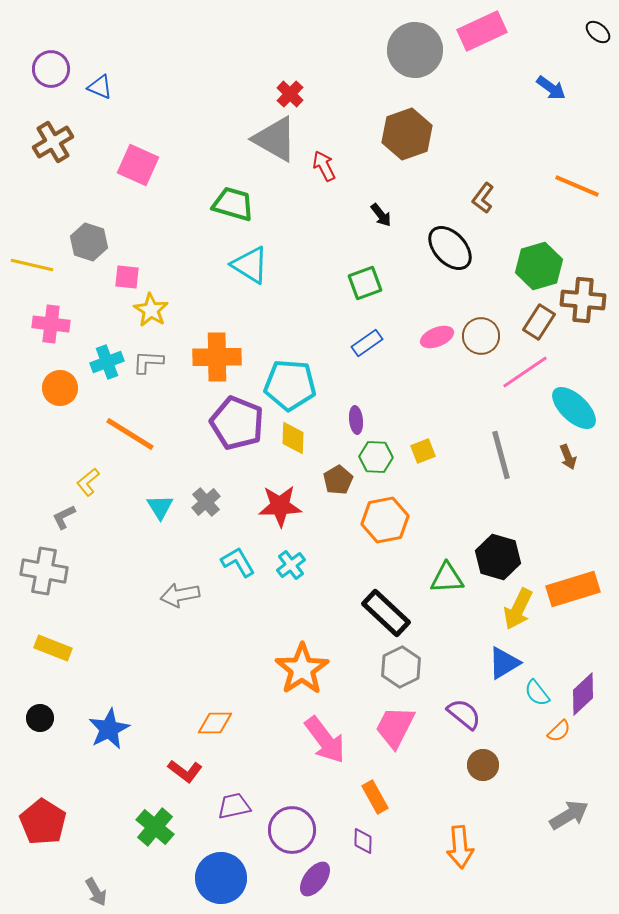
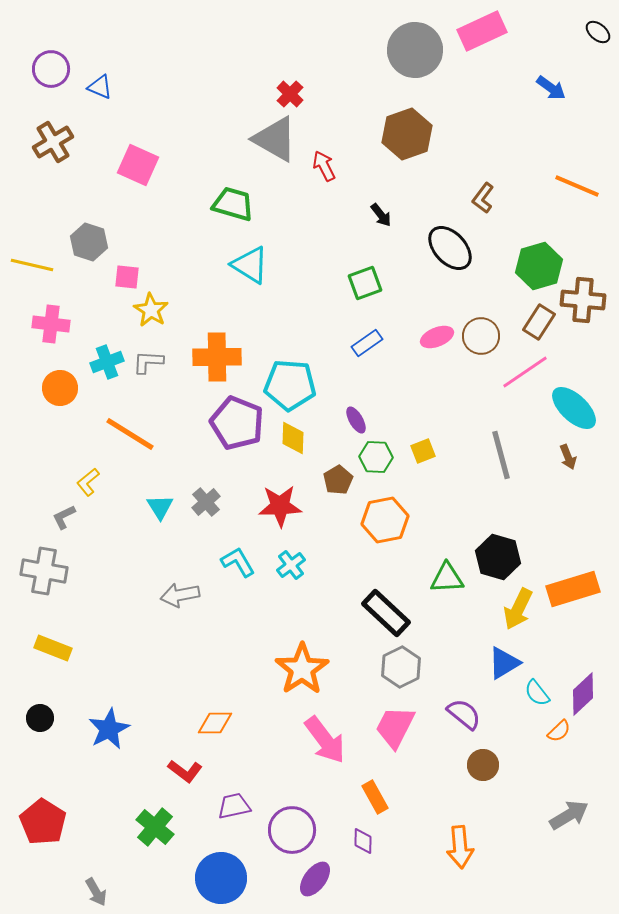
purple ellipse at (356, 420): rotated 24 degrees counterclockwise
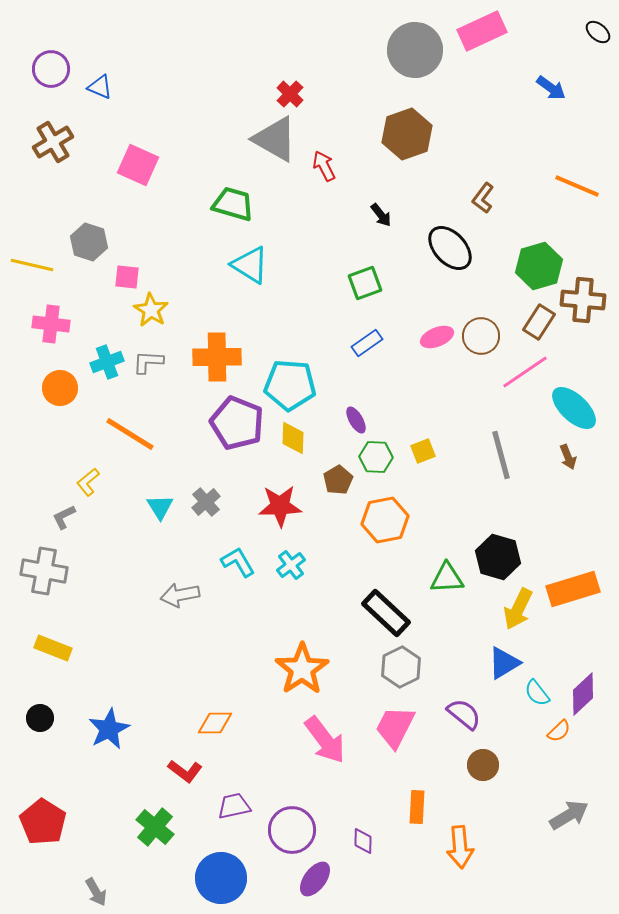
orange rectangle at (375, 797): moved 42 px right, 10 px down; rotated 32 degrees clockwise
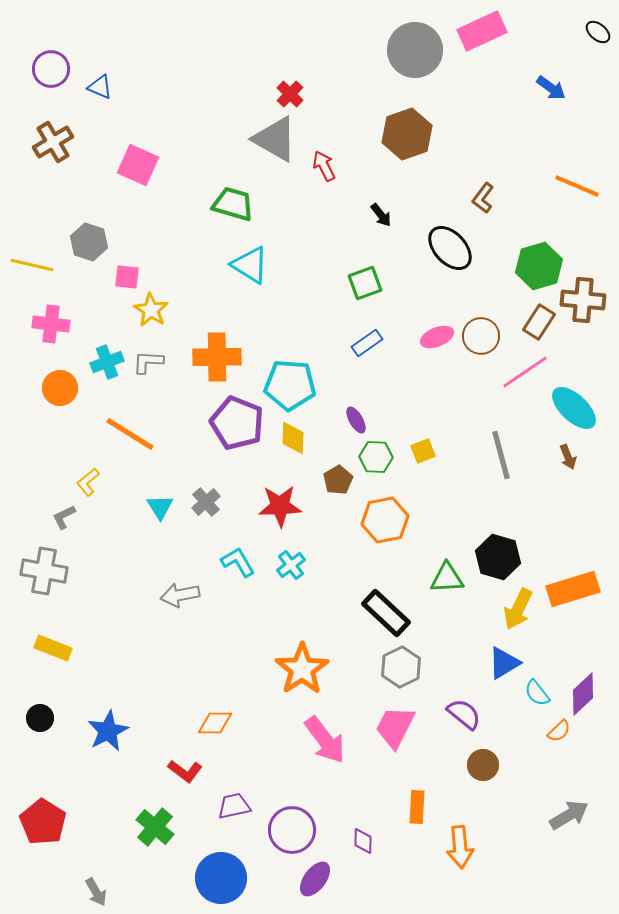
blue star at (109, 729): moved 1 px left, 2 px down
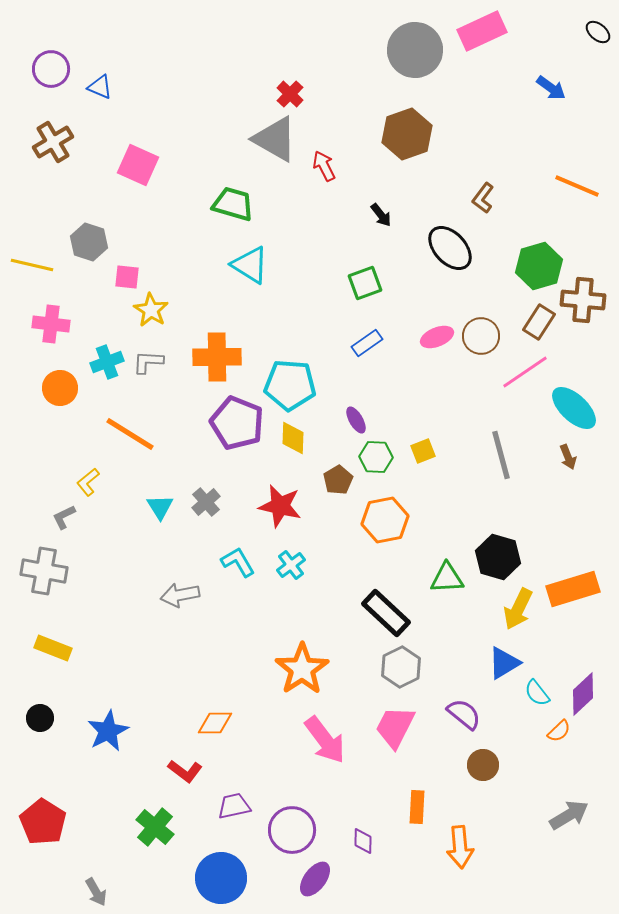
red star at (280, 506): rotated 15 degrees clockwise
